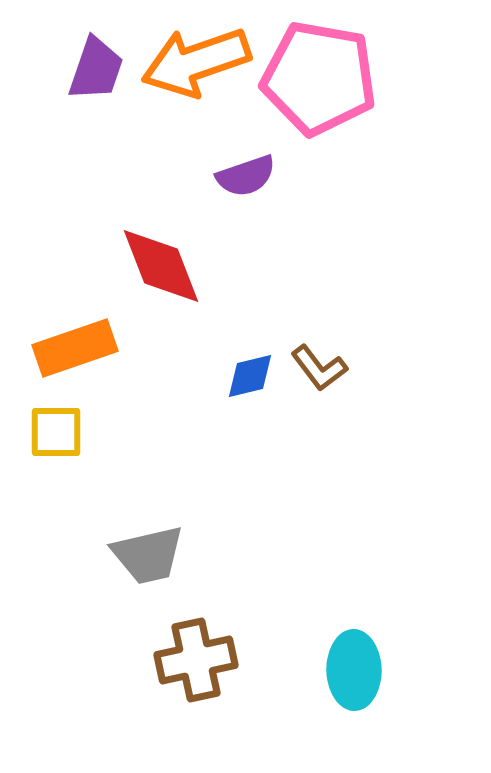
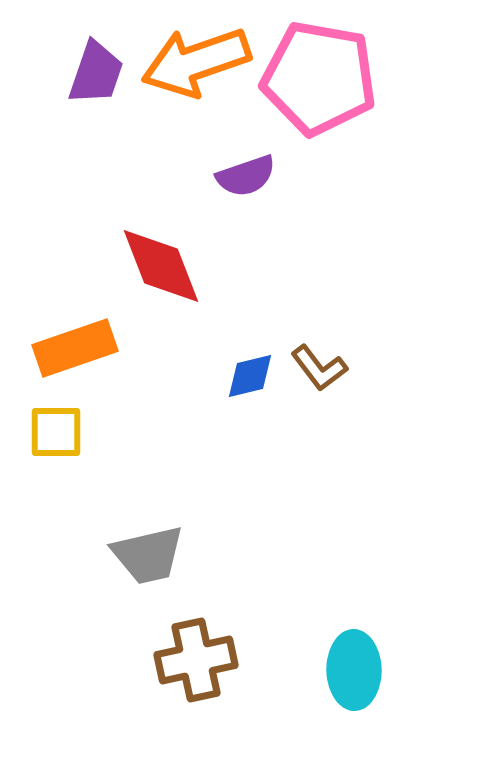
purple trapezoid: moved 4 px down
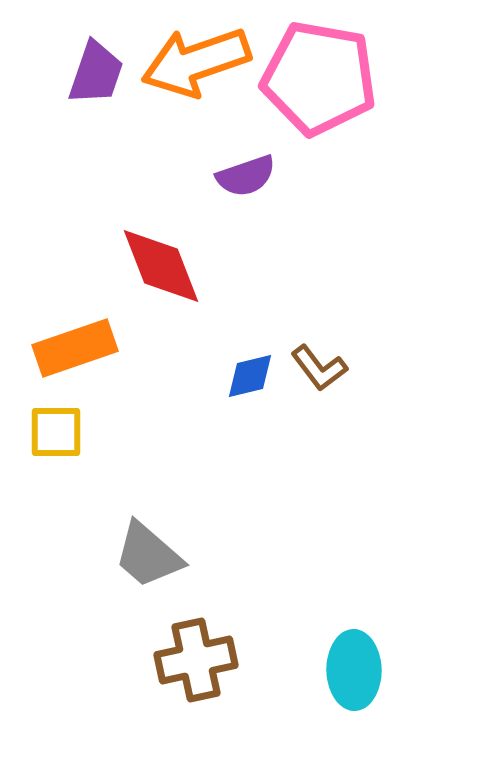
gray trapezoid: rotated 54 degrees clockwise
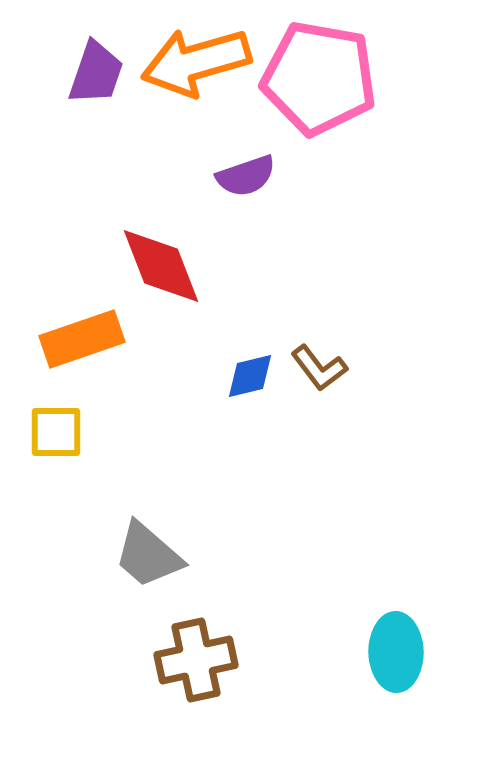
orange arrow: rotated 3 degrees clockwise
orange rectangle: moved 7 px right, 9 px up
cyan ellipse: moved 42 px right, 18 px up
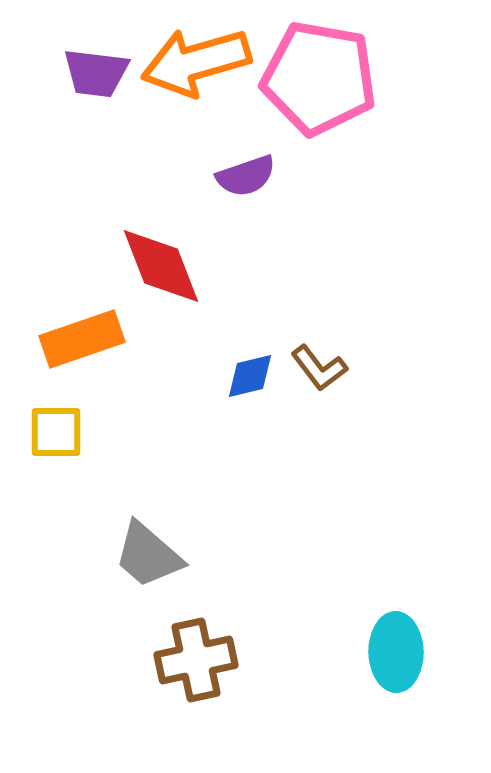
purple trapezoid: rotated 78 degrees clockwise
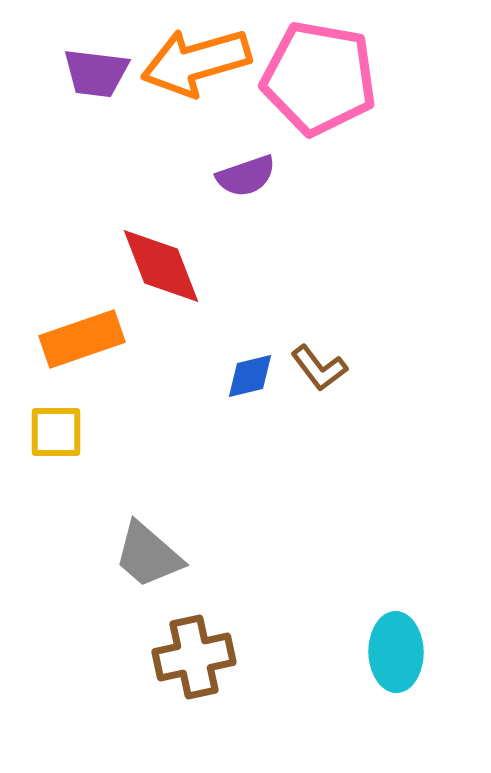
brown cross: moved 2 px left, 3 px up
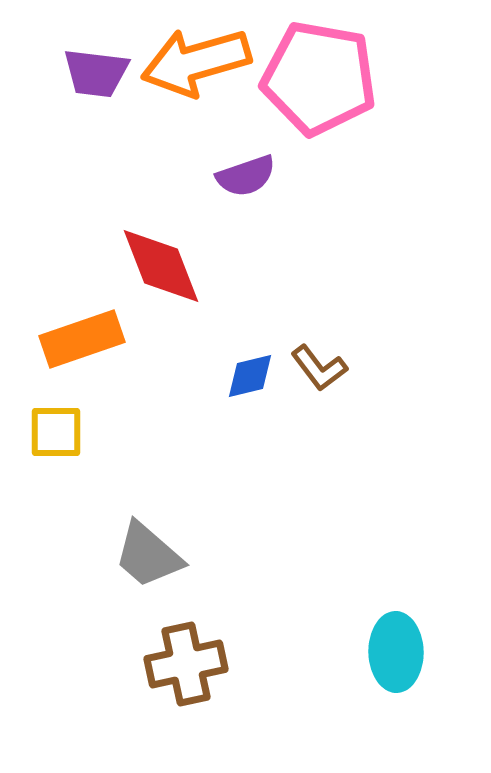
brown cross: moved 8 px left, 7 px down
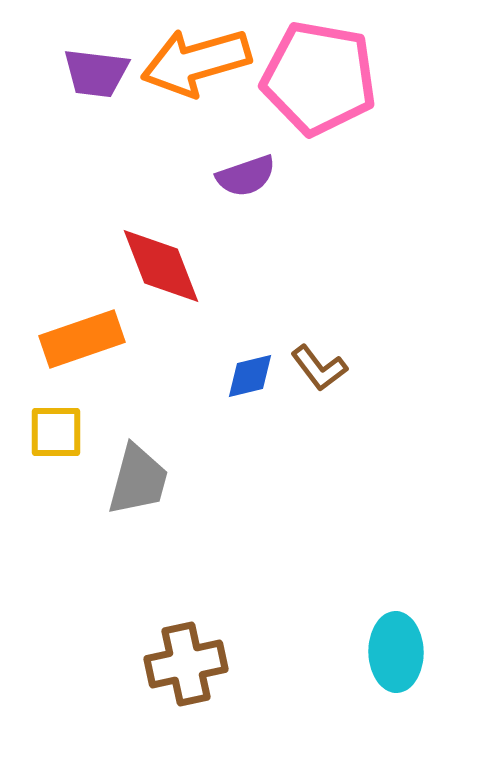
gray trapezoid: moved 10 px left, 75 px up; rotated 116 degrees counterclockwise
